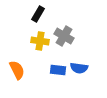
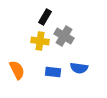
black rectangle: moved 7 px right, 3 px down
blue rectangle: moved 5 px left, 2 px down
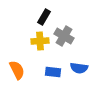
black rectangle: moved 1 px left
yellow cross: rotated 12 degrees counterclockwise
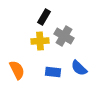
blue semicircle: rotated 36 degrees clockwise
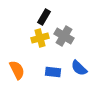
yellow cross: moved 3 px up; rotated 12 degrees counterclockwise
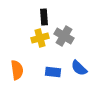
black rectangle: rotated 35 degrees counterclockwise
orange semicircle: rotated 18 degrees clockwise
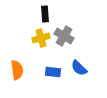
black rectangle: moved 1 px right, 3 px up
yellow cross: moved 1 px right
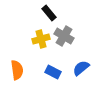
black rectangle: moved 4 px right, 1 px up; rotated 35 degrees counterclockwise
yellow cross: moved 1 px down
blue semicircle: moved 2 px right; rotated 96 degrees clockwise
blue rectangle: rotated 21 degrees clockwise
